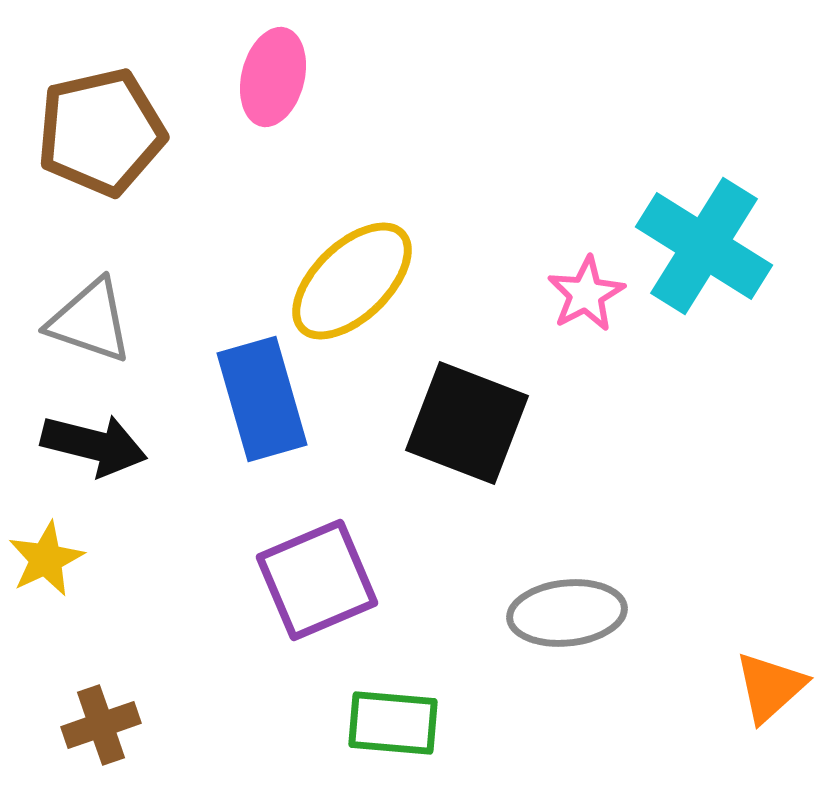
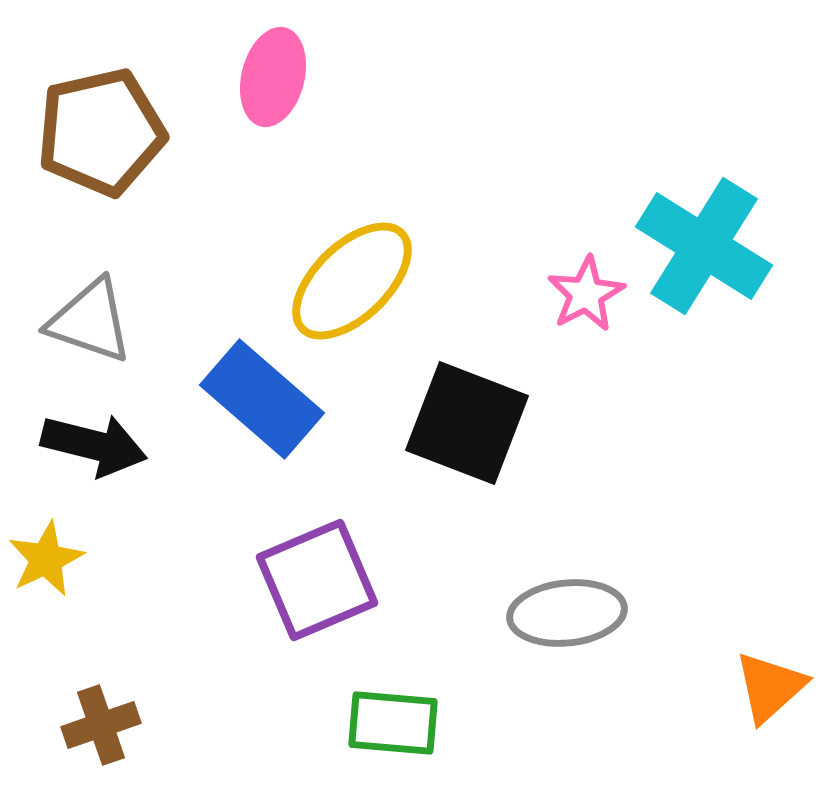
blue rectangle: rotated 33 degrees counterclockwise
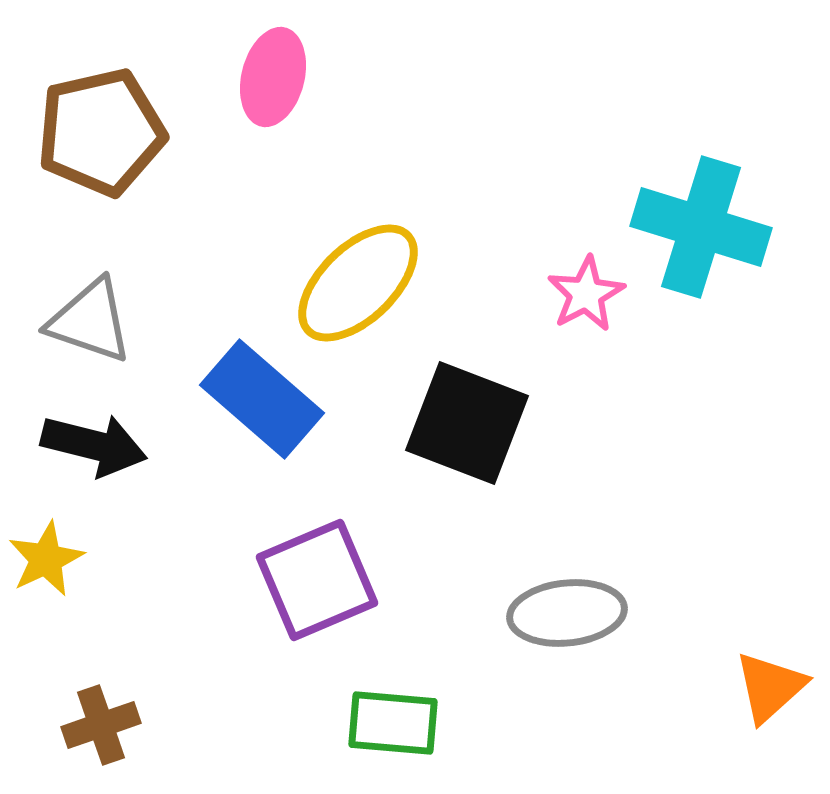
cyan cross: moved 3 px left, 19 px up; rotated 15 degrees counterclockwise
yellow ellipse: moved 6 px right, 2 px down
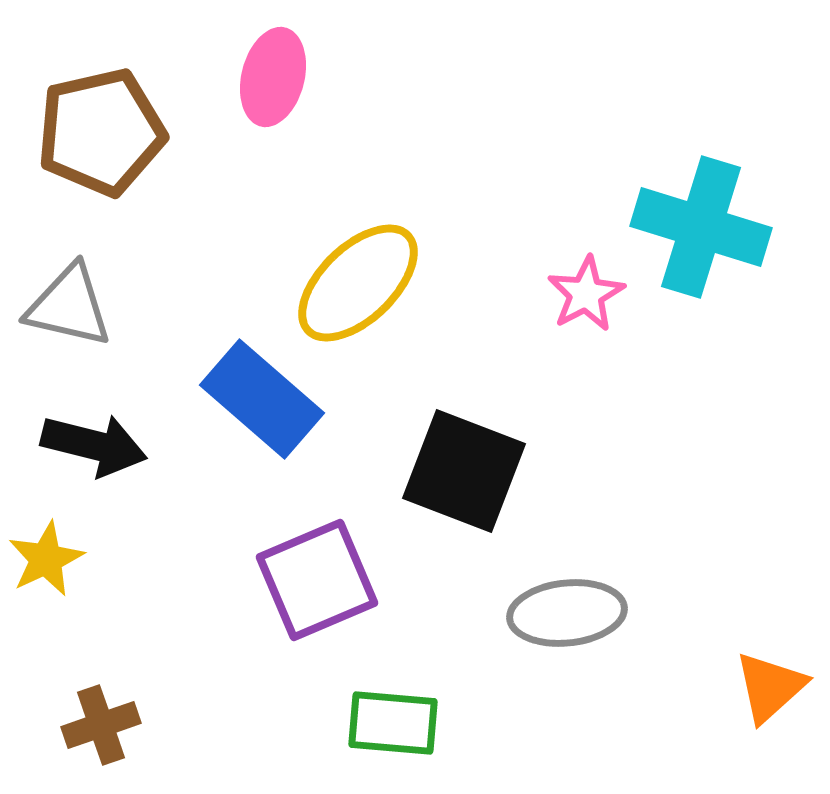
gray triangle: moved 21 px left, 15 px up; rotated 6 degrees counterclockwise
black square: moved 3 px left, 48 px down
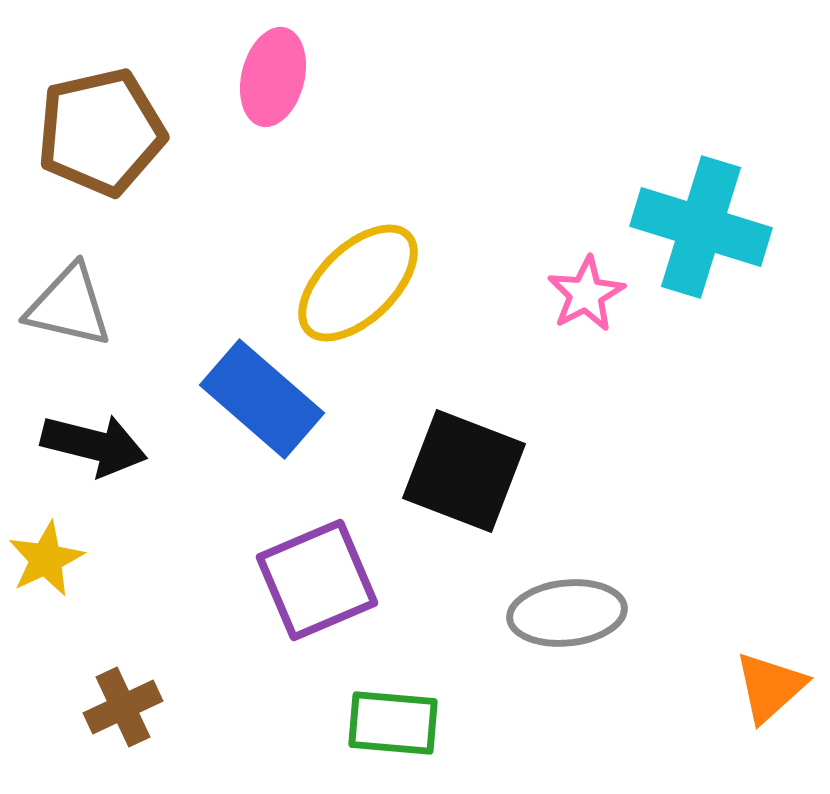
brown cross: moved 22 px right, 18 px up; rotated 6 degrees counterclockwise
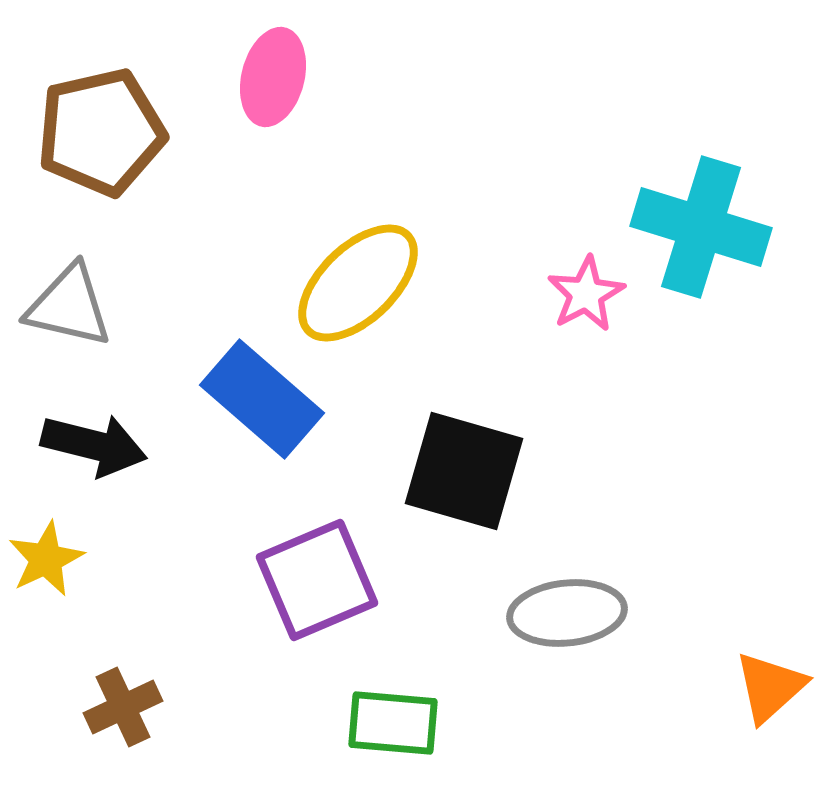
black square: rotated 5 degrees counterclockwise
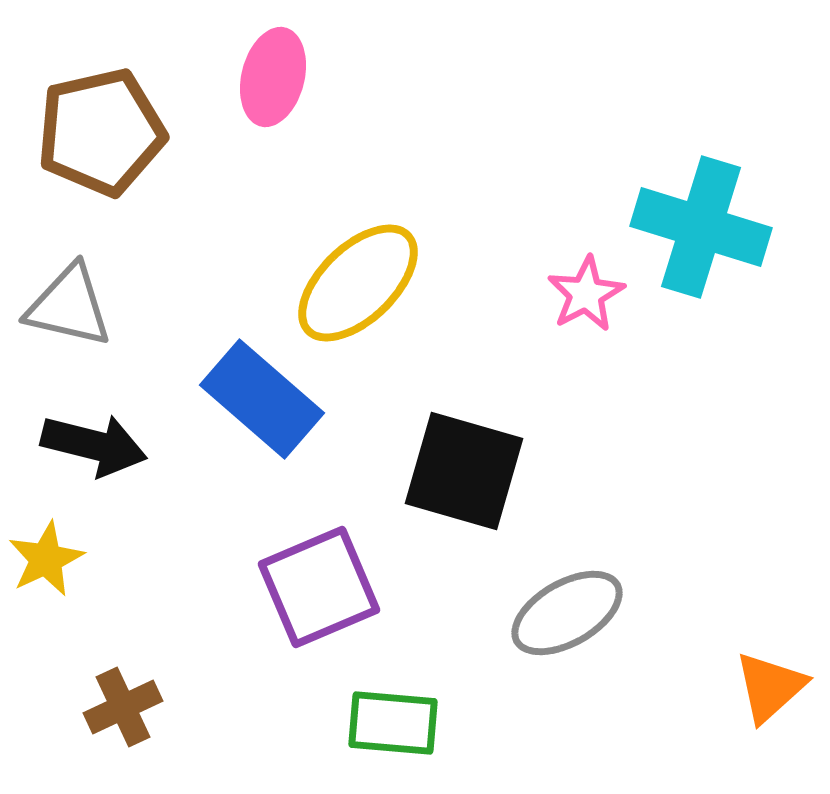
purple square: moved 2 px right, 7 px down
gray ellipse: rotated 24 degrees counterclockwise
